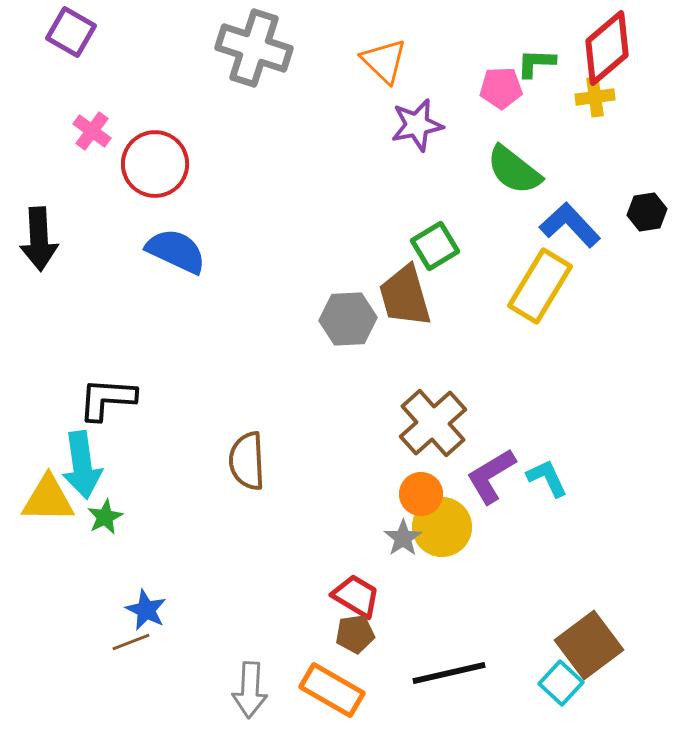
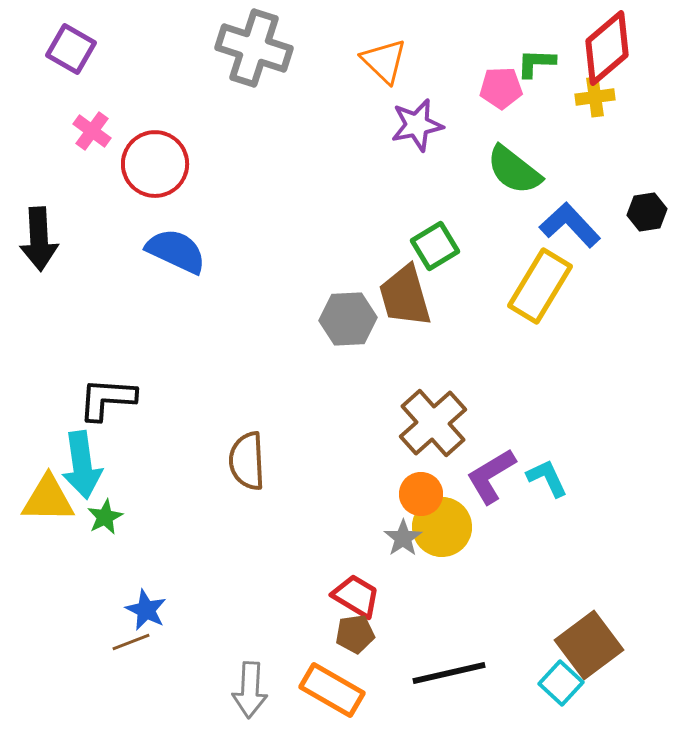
purple square: moved 17 px down
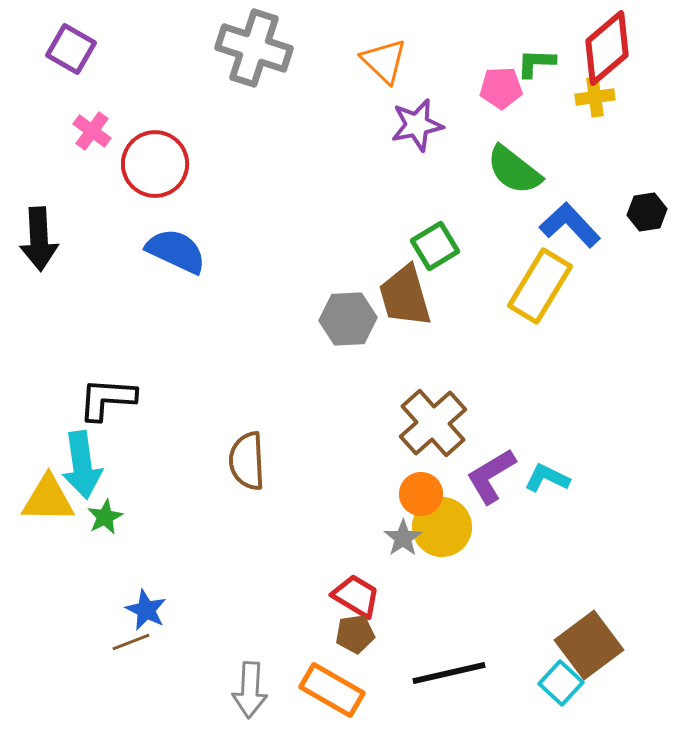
cyan L-shape: rotated 39 degrees counterclockwise
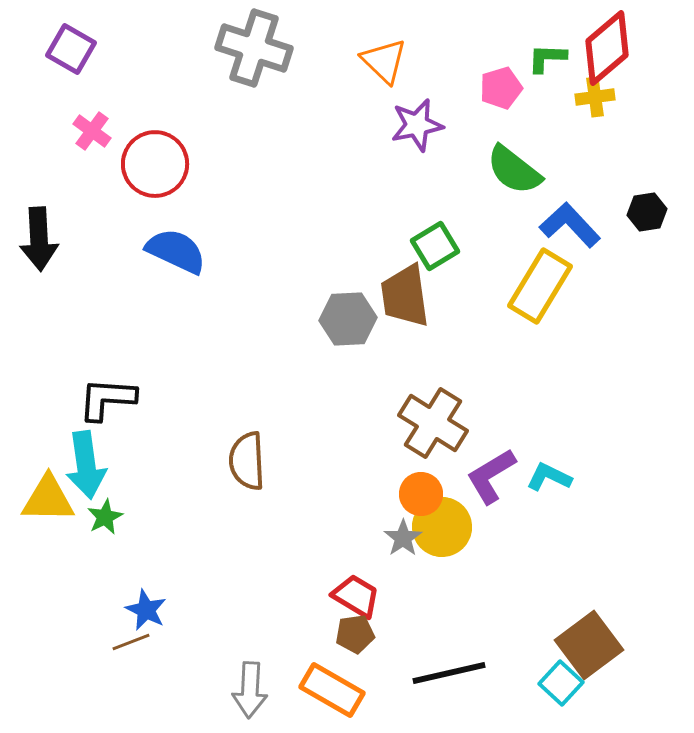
green L-shape: moved 11 px right, 5 px up
pink pentagon: rotated 15 degrees counterclockwise
brown trapezoid: rotated 8 degrees clockwise
brown cross: rotated 16 degrees counterclockwise
cyan arrow: moved 4 px right
cyan L-shape: moved 2 px right, 1 px up
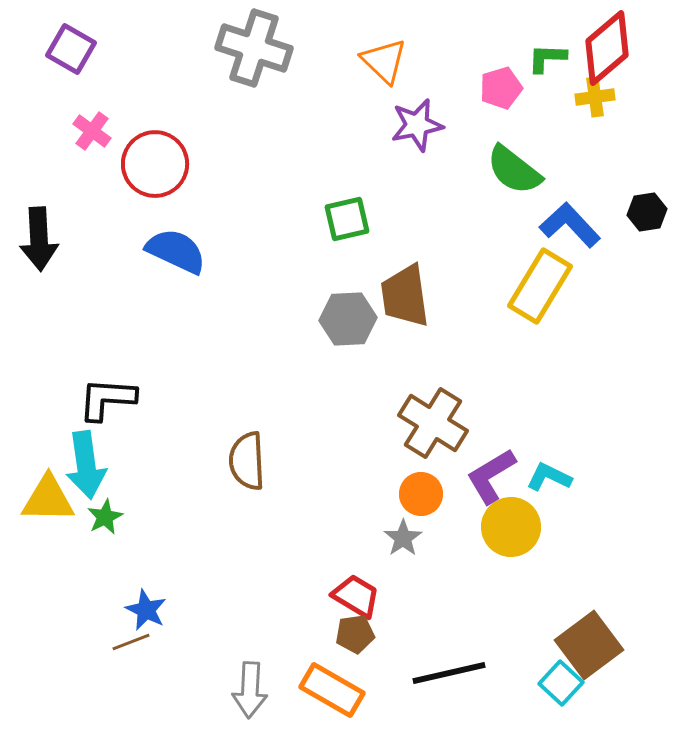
green square: moved 88 px left, 27 px up; rotated 18 degrees clockwise
yellow circle: moved 69 px right
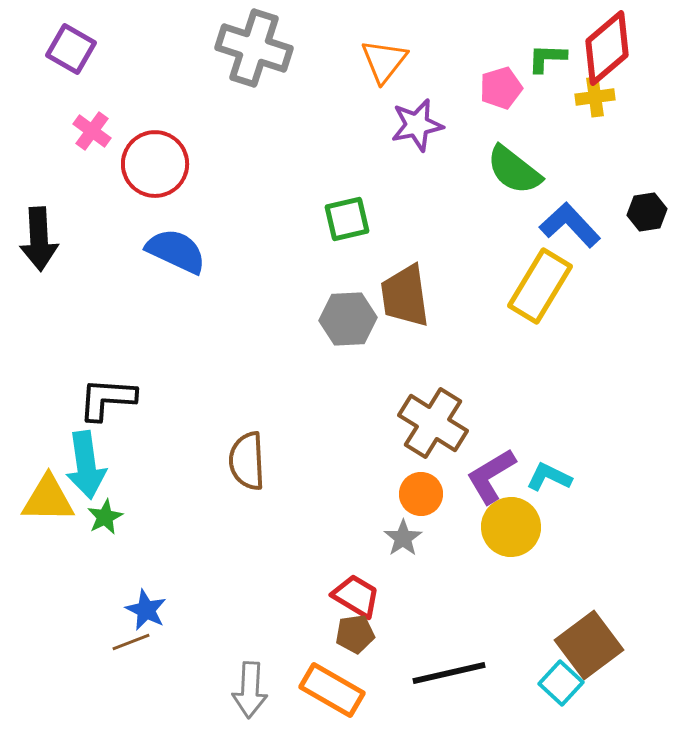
orange triangle: rotated 24 degrees clockwise
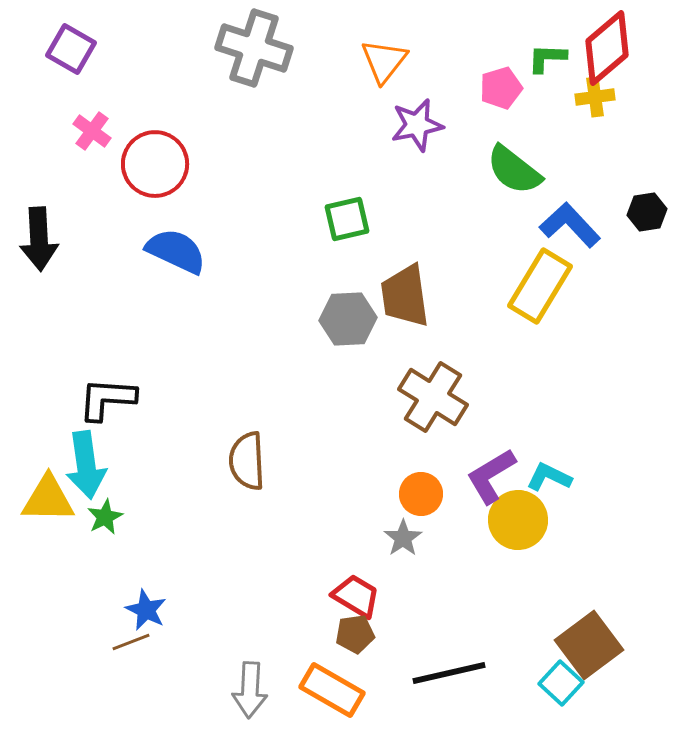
brown cross: moved 26 px up
yellow circle: moved 7 px right, 7 px up
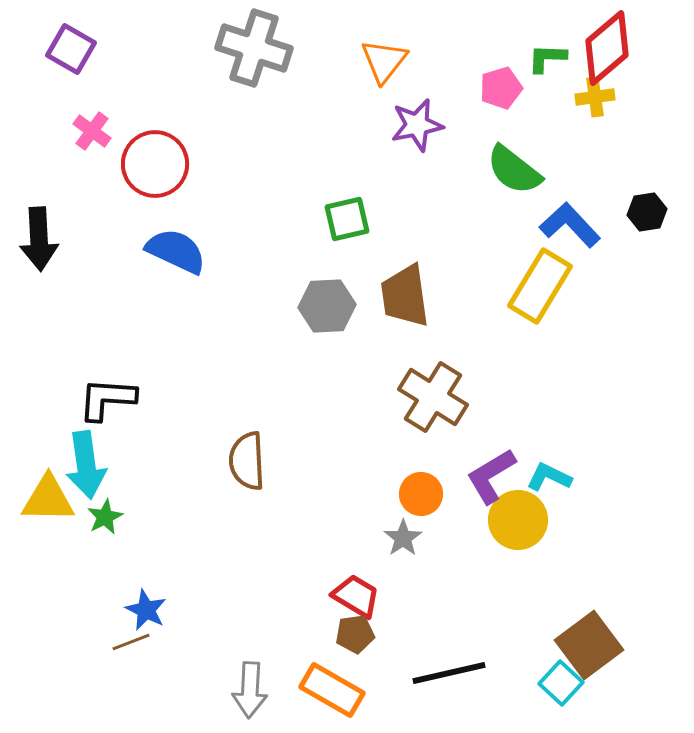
gray hexagon: moved 21 px left, 13 px up
